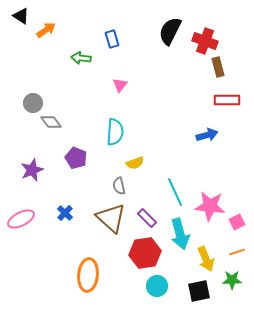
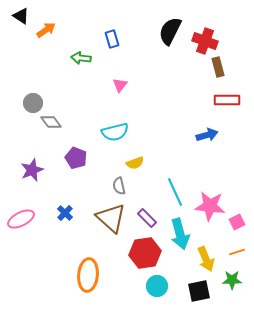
cyan semicircle: rotated 72 degrees clockwise
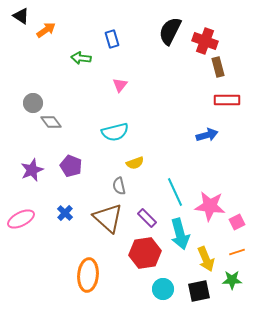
purple pentagon: moved 5 px left, 8 px down
brown triangle: moved 3 px left
cyan circle: moved 6 px right, 3 px down
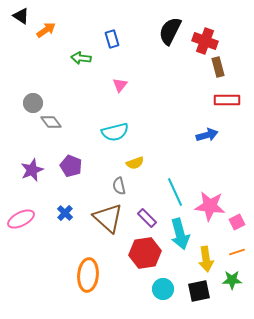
yellow arrow: rotated 15 degrees clockwise
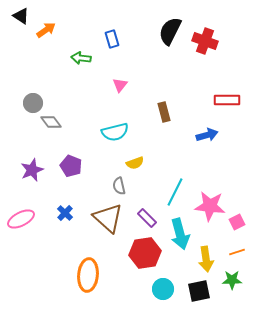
brown rectangle: moved 54 px left, 45 px down
cyan line: rotated 52 degrees clockwise
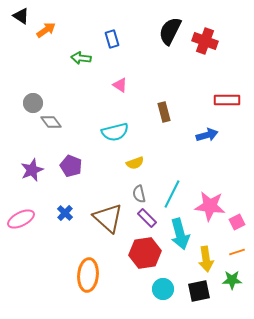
pink triangle: rotated 35 degrees counterclockwise
gray semicircle: moved 20 px right, 8 px down
cyan line: moved 3 px left, 2 px down
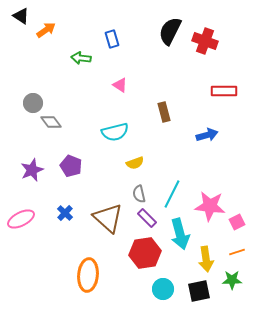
red rectangle: moved 3 px left, 9 px up
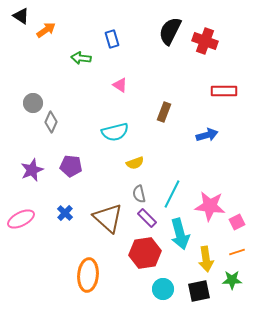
brown rectangle: rotated 36 degrees clockwise
gray diamond: rotated 60 degrees clockwise
purple pentagon: rotated 15 degrees counterclockwise
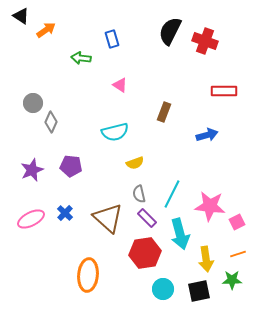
pink ellipse: moved 10 px right
orange line: moved 1 px right, 2 px down
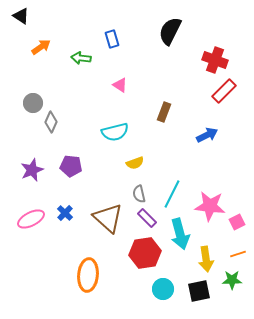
orange arrow: moved 5 px left, 17 px down
red cross: moved 10 px right, 19 px down
red rectangle: rotated 45 degrees counterclockwise
blue arrow: rotated 10 degrees counterclockwise
